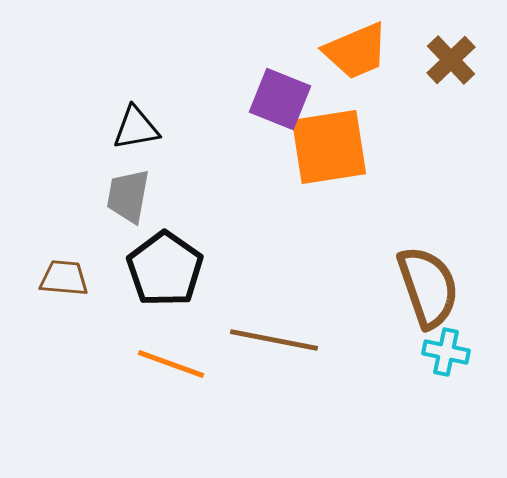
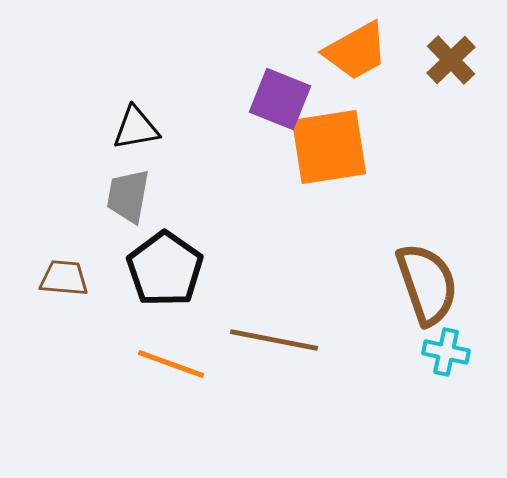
orange trapezoid: rotated 6 degrees counterclockwise
brown semicircle: moved 1 px left, 3 px up
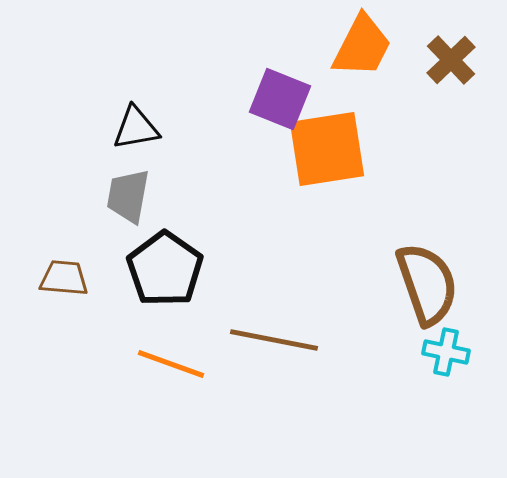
orange trapezoid: moved 6 px right, 5 px up; rotated 34 degrees counterclockwise
orange square: moved 2 px left, 2 px down
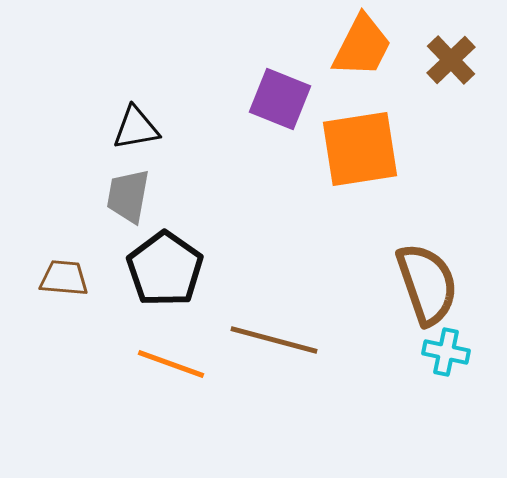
orange square: moved 33 px right
brown line: rotated 4 degrees clockwise
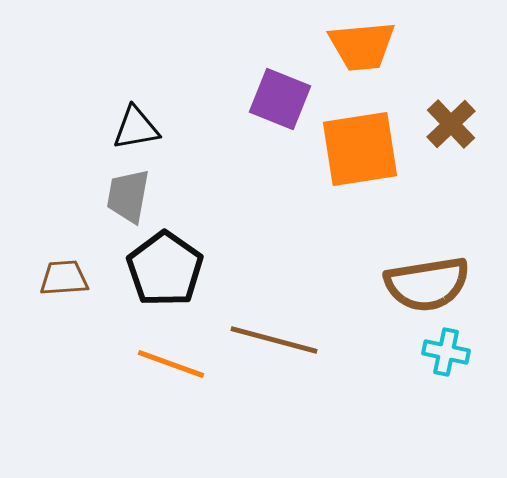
orange trapezoid: rotated 58 degrees clockwise
brown cross: moved 64 px down
brown trapezoid: rotated 9 degrees counterclockwise
brown semicircle: rotated 100 degrees clockwise
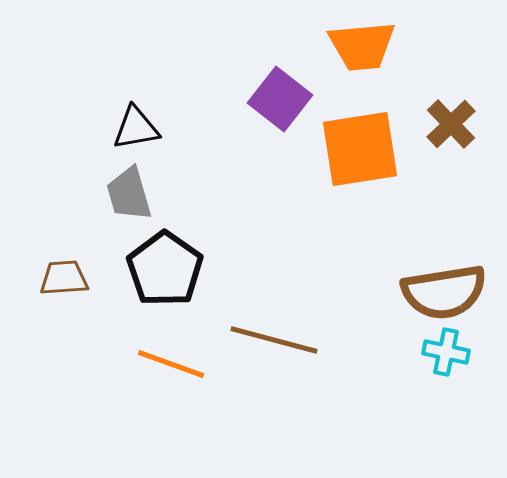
purple square: rotated 16 degrees clockwise
gray trapezoid: moved 1 px right, 2 px up; rotated 26 degrees counterclockwise
brown semicircle: moved 17 px right, 8 px down
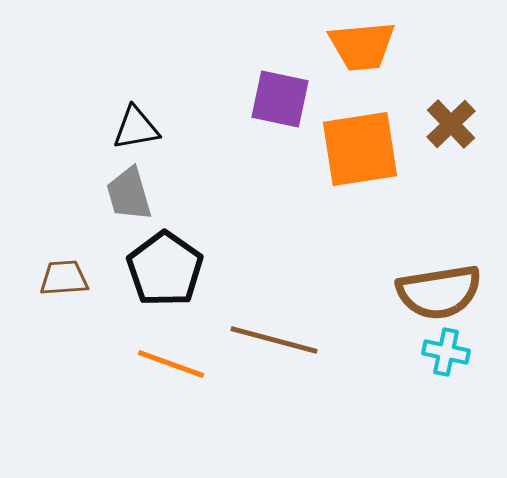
purple square: rotated 26 degrees counterclockwise
brown semicircle: moved 5 px left
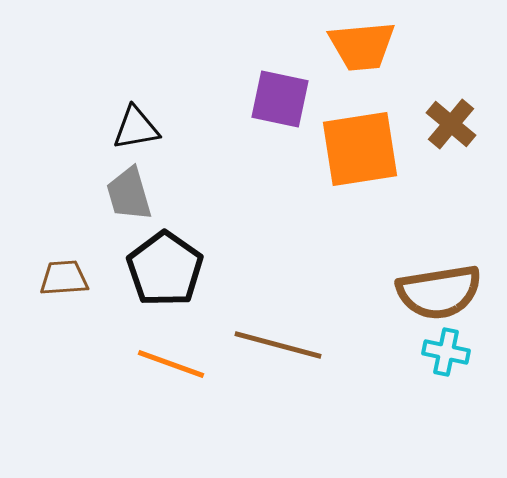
brown cross: rotated 6 degrees counterclockwise
brown line: moved 4 px right, 5 px down
